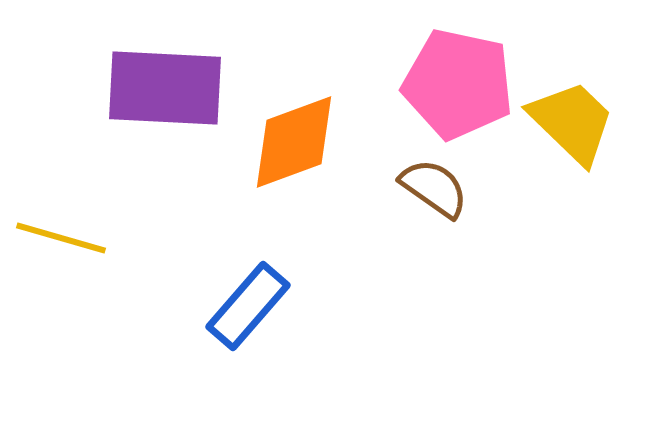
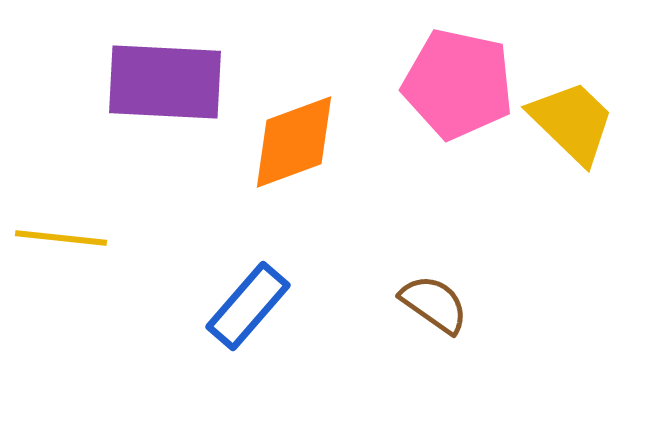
purple rectangle: moved 6 px up
brown semicircle: moved 116 px down
yellow line: rotated 10 degrees counterclockwise
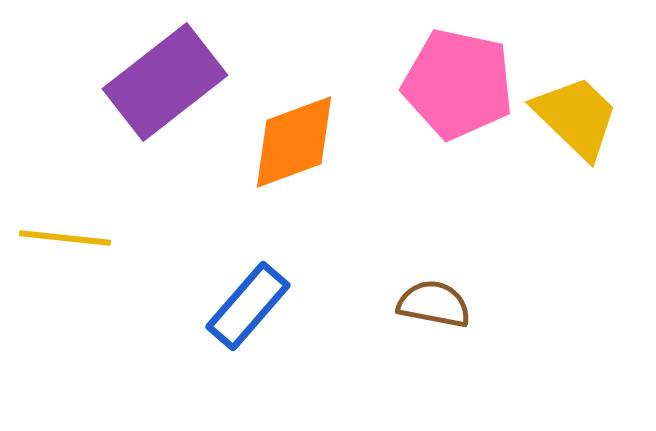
purple rectangle: rotated 41 degrees counterclockwise
yellow trapezoid: moved 4 px right, 5 px up
yellow line: moved 4 px right
brown semicircle: rotated 24 degrees counterclockwise
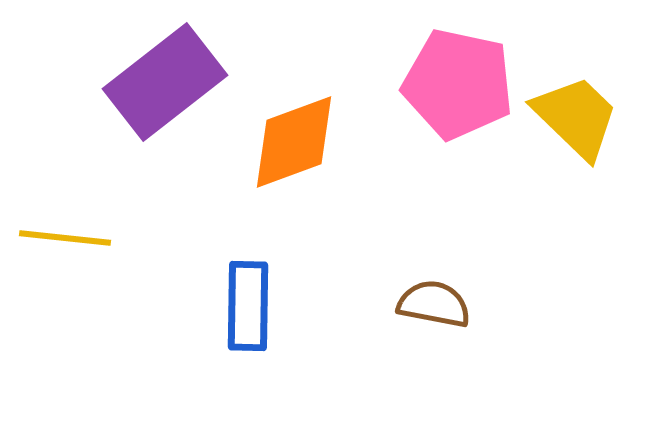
blue rectangle: rotated 40 degrees counterclockwise
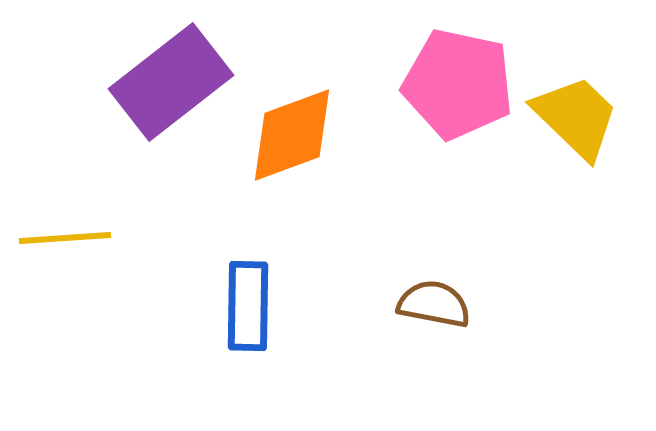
purple rectangle: moved 6 px right
orange diamond: moved 2 px left, 7 px up
yellow line: rotated 10 degrees counterclockwise
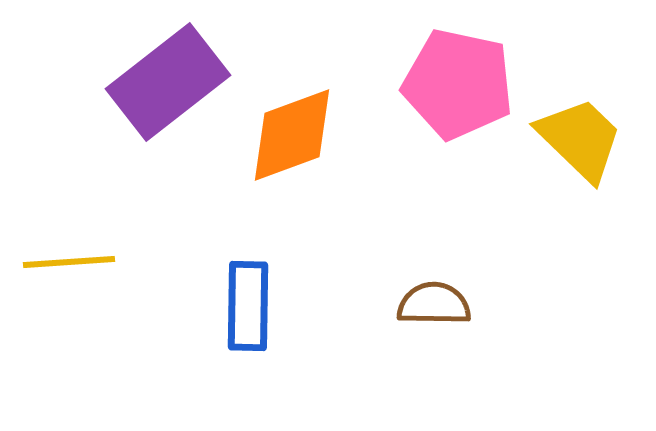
purple rectangle: moved 3 px left
yellow trapezoid: moved 4 px right, 22 px down
yellow line: moved 4 px right, 24 px down
brown semicircle: rotated 10 degrees counterclockwise
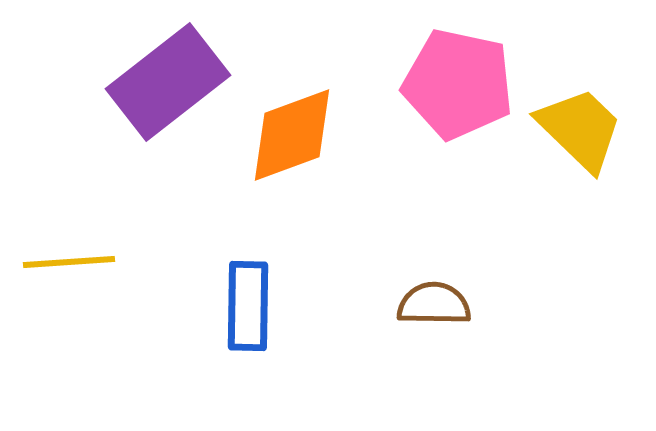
yellow trapezoid: moved 10 px up
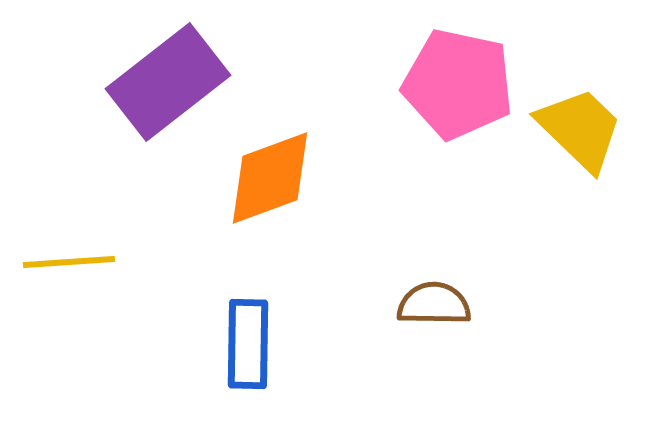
orange diamond: moved 22 px left, 43 px down
blue rectangle: moved 38 px down
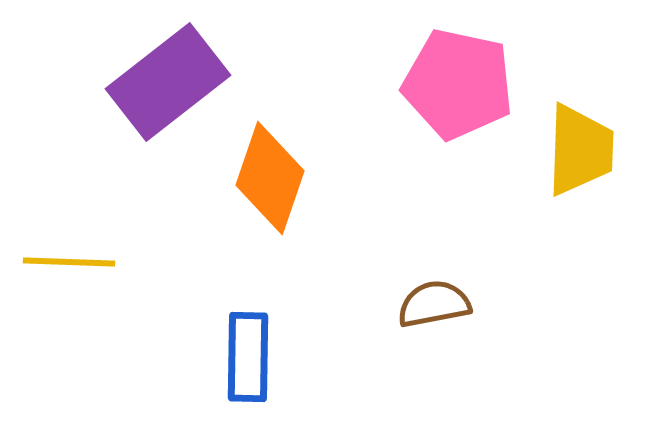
yellow trapezoid: moved 21 px down; rotated 48 degrees clockwise
orange diamond: rotated 51 degrees counterclockwise
yellow line: rotated 6 degrees clockwise
brown semicircle: rotated 12 degrees counterclockwise
blue rectangle: moved 13 px down
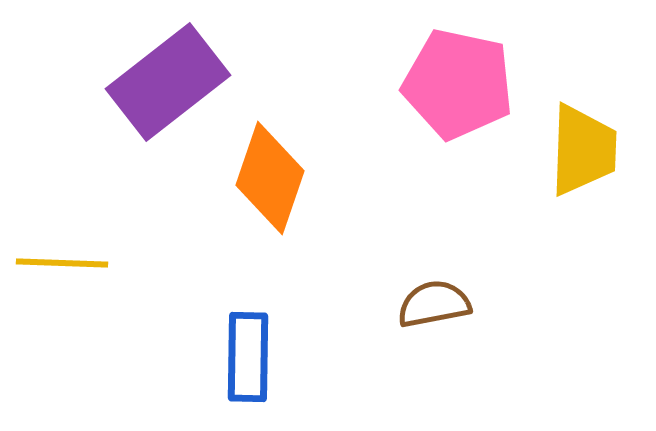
yellow trapezoid: moved 3 px right
yellow line: moved 7 px left, 1 px down
